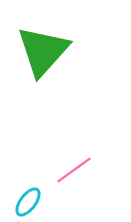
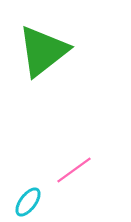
green triangle: rotated 10 degrees clockwise
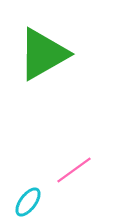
green triangle: moved 3 px down; rotated 8 degrees clockwise
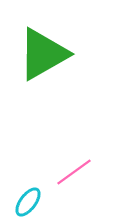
pink line: moved 2 px down
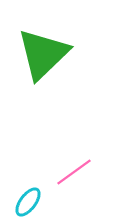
green triangle: rotated 14 degrees counterclockwise
